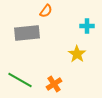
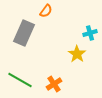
cyan cross: moved 3 px right, 7 px down; rotated 16 degrees counterclockwise
gray rectangle: moved 3 px left; rotated 60 degrees counterclockwise
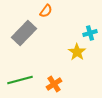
gray rectangle: rotated 20 degrees clockwise
yellow star: moved 2 px up
green line: rotated 45 degrees counterclockwise
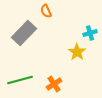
orange semicircle: rotated 120 degrees clockwise
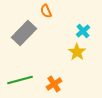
cyan cross: moved 7 px left, 2 px up; rotated 24 degrees counterclockwise
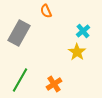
gray rectangle: moved 5 px left; rotated 15 degrees counterclockwise
green line: rotated 45 degrees counterclockwise
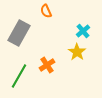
green line: moved 1 px left, 4 px up
orange cross: moved 7 px left, 19 px up
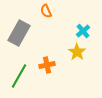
orange cross: rotated 21 degrees clockwise
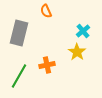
gray rectangle: rotated 15 degrees counterclockwise
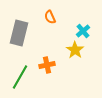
orange semicircle: moved 4 px right, 6 px down
yellow star: moved 2 px left, 2 px up
green line: moved 1 px right, 1 px down
